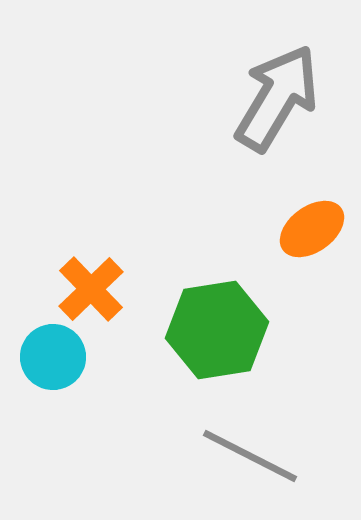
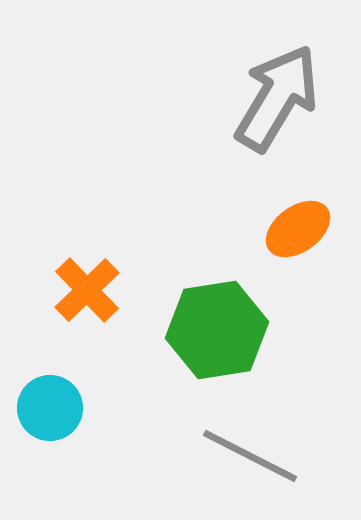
orange ellipse: moved 14 px left
orange cross: moved 4 px left, 1 px down
cyan circle: moved 3 px left, 51 px down
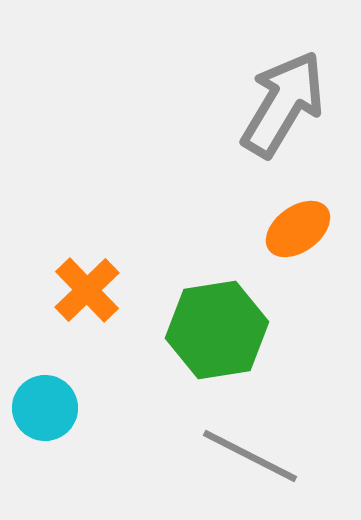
gray arrow: moved 6 px right, 6 px down
cyan circle: moved 5 px left
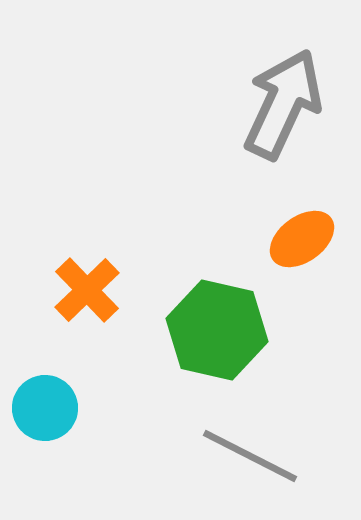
gray arrow: rotated 6 degrees counterclockwise
orange ellipse: moved 4 px right, 10 px down
green hexagon: rotated 22 degrees clockwise
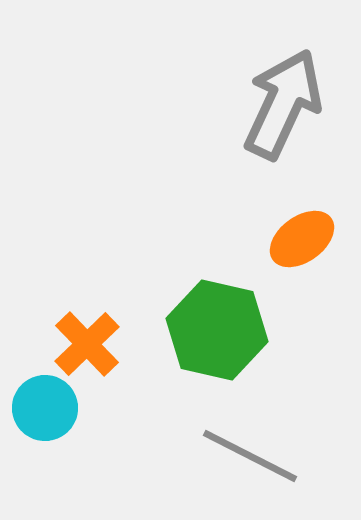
orange cross: moved 54 px down
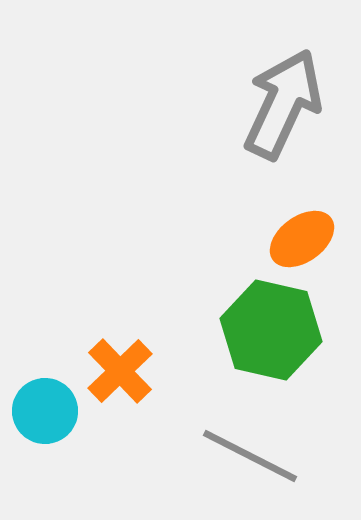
green hexagon: moved 54 px right
orange cross: moved 33 px right, 27 px down
cyan circle: moved 3 px down
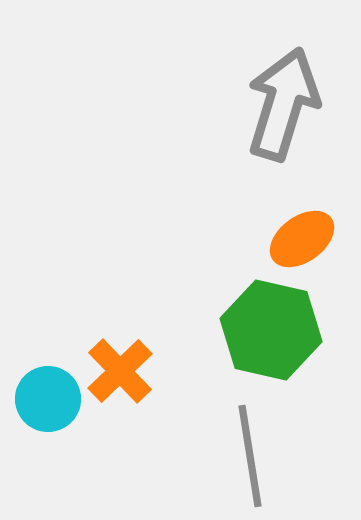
gray arrow: rotated 8 degrees counterclockwise
cyan circle: moved 3 px right, 12 px up
gray line: rotated 54 degrees clockwise
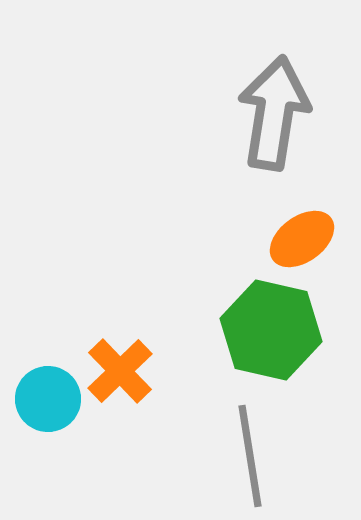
gray arrow: moved 9 px left, 9 px down; rotated 8 degrees counterclockwise
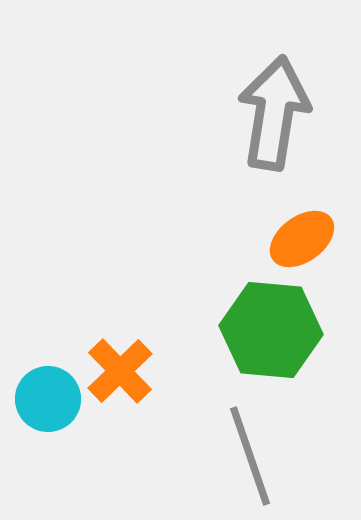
green hexagon: rotated 8 degrees counterclockwise
gray line: rotated 10 degrees counterclockwise
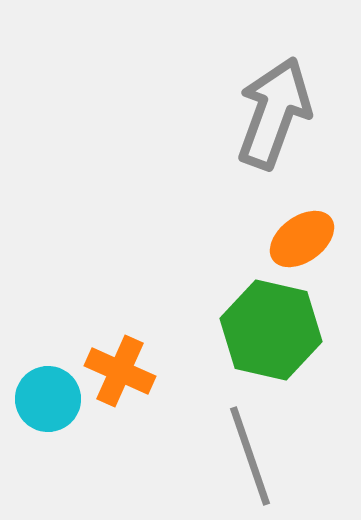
gray arrow: rotated 11 degrees clockwise
green hexagon: rotated 8 degrees clockwise
orange cross: rotated 22 degrees counterclockwise
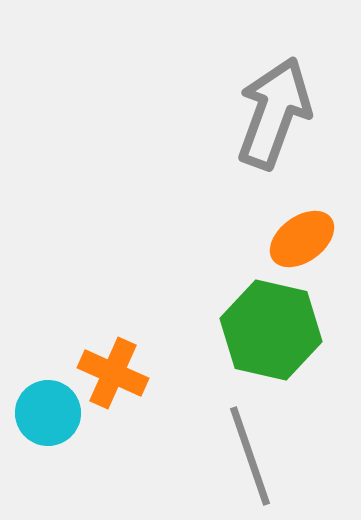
orange cross: moved 7 px left, 2 px down
cyan circle: moved 14 px down
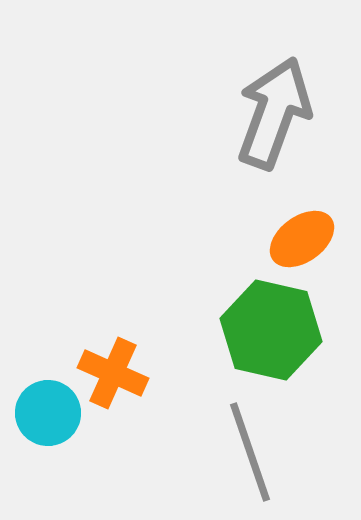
gray line: moved 4 px up
